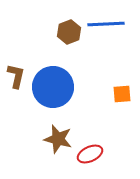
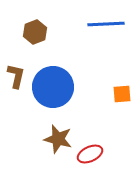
brown hexagon: moved 34 px left
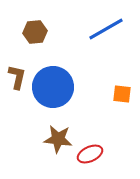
blue line: moved 5 px down; rotated 27 degrees counterclockwise
brown hexagon: rotated 15 degrees clockwise
brown L-shape: moved 1 px right, 1 px down
orange square: rotated 12 degrees clockwise
brown star: rotated 8 degrees counterclockwise
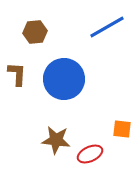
blue line: moved 1 px right, 2 px up
brown L-shape: moved 3 px up; rotated 10 degrees counterclockwise
blue circle: moved 11 px right, 8 px up
orange square: moved 35 px down
brown star: moved 2 px left, 1 px down
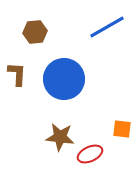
brown star: moved 4 px right, 3 px up
